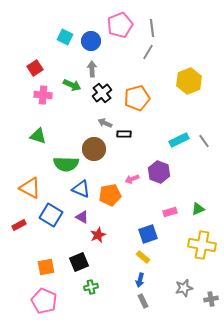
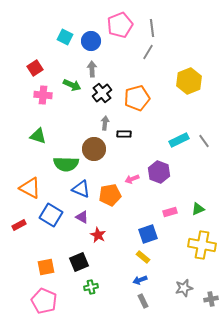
gray arrow at (105, 123): rotated 72 degrees clockwise
red star at (98, 235): rotated 21 degrees counterclockwise
blue arrow at (140, 280): rotated 56 degrees clockwise
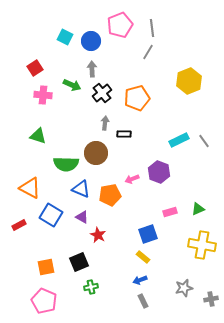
brown circle at (94, 149): moved 2 px right, 4 px down
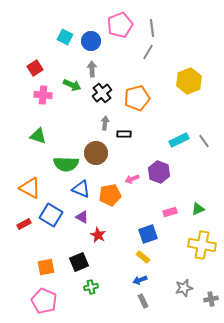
red rectangle at (19, 225): moved 5 px right, 1 px up
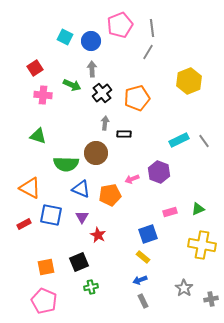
blue square at (51, 215): rotated 20 degrees counterclockwise
purple triangle at (82, 217): rotated 32 degrees clockwise
gray star at (184, 288): rotated 24 degrees counterclockwise
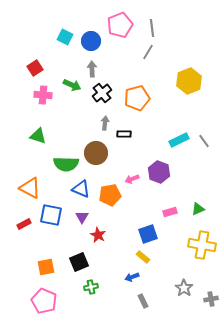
blue arrow at (140, 280): moved 8 px left, 3 px up
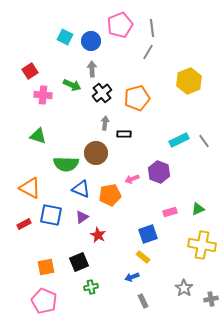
red square at (35, 68): moved 5 px left, 3 px down
purple triangle at (82, 217): rotated 24 degrees clockwise
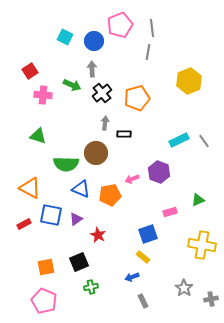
blue circle at (91, 41): moved 3 px right
gray line at (148, 52): rotated 21 degrees counterclockwise
green triangle at (198, 209): moved 9 px up
purple triangle at (82, 217): moved 6 px left, 2 px down
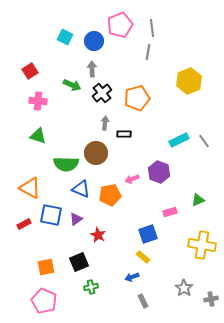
pink cross at (43, 95): moved 5 px left, 6 px down
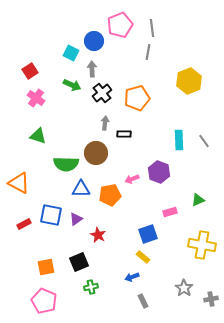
cyan square at (65, 37): moved 6 px right, 16 px down
pink cross at (38, 101): moved 2 px left, 3 px up; rotated 30 degrees clockwise
cyan rectangle at (179, 140): rotated 66 degrees counterclockwise
orange triangle at (30, 188): moved 11 px left, 5 px up
blue triangle at (81, 189): rotated 24 degrees counterclockwise
